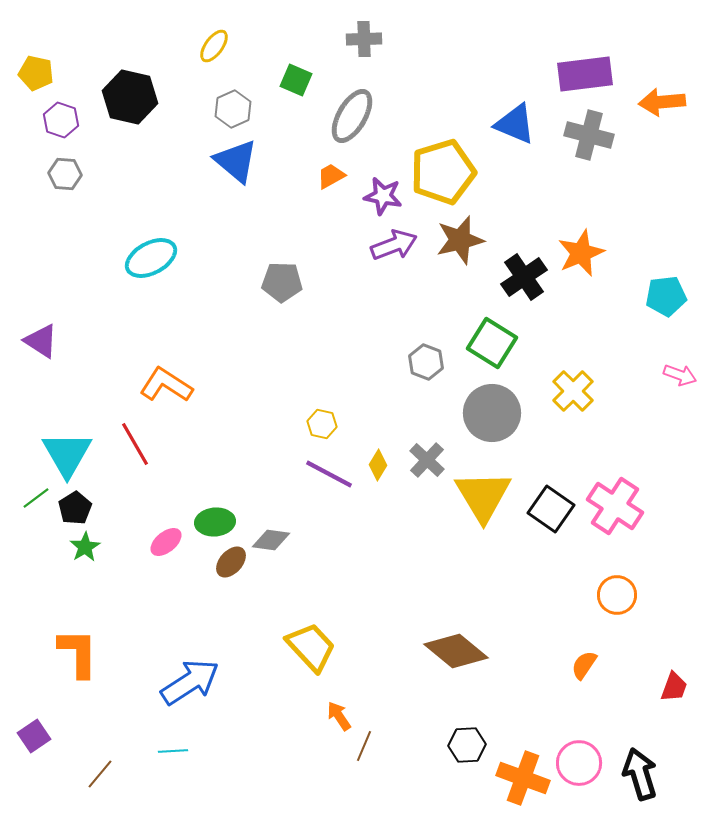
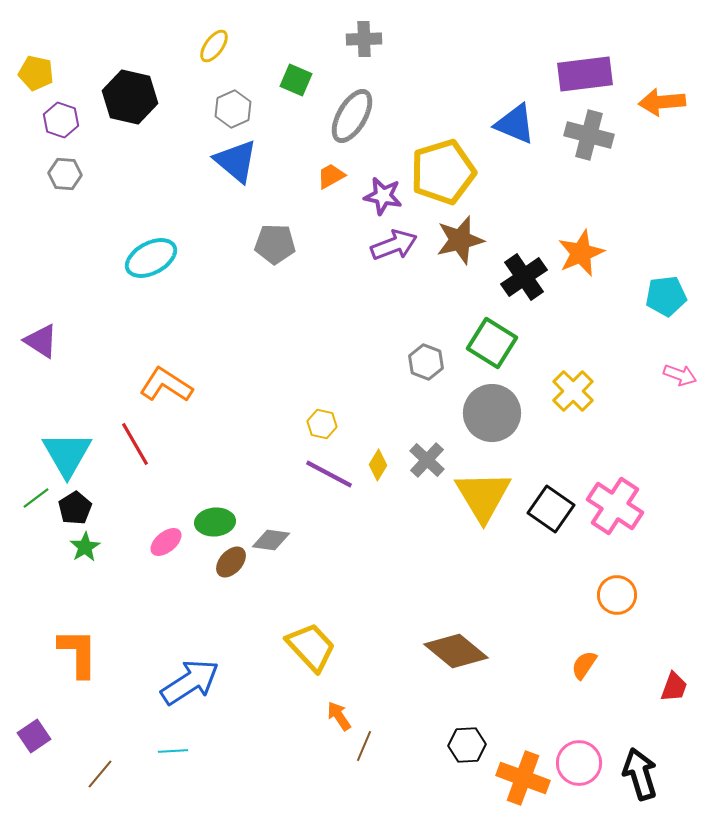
gray pentagon at (282, 282): moved 7 px left, 38 px up
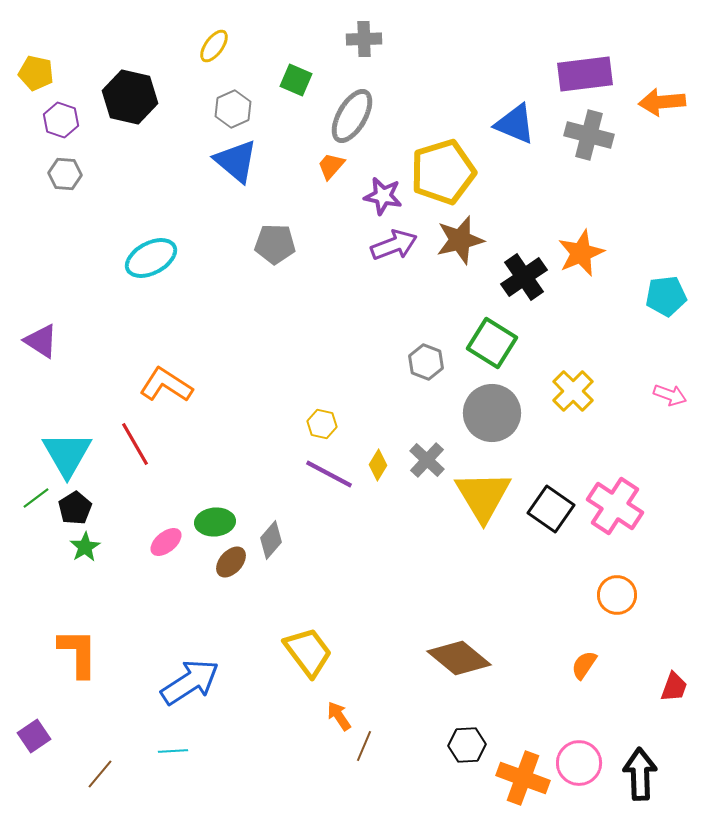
orange trapezoid at (331, 176): moved 10 px up; rotated 20 degrees counterclockwise
pink arrow at (680, 375): moved 10 px left, 20 px down
gray diamond at (271, 540): rotated 57 degrees counterclockwise
yellow trapezoid at (311, 647): moved 3 px left, 5 px down; rotated 6 degrees clockwise
brown diamond at (456, 651): moved 3 px right, 7 px down
black arrow at (640, 774): rotated 15 degrees clockwise
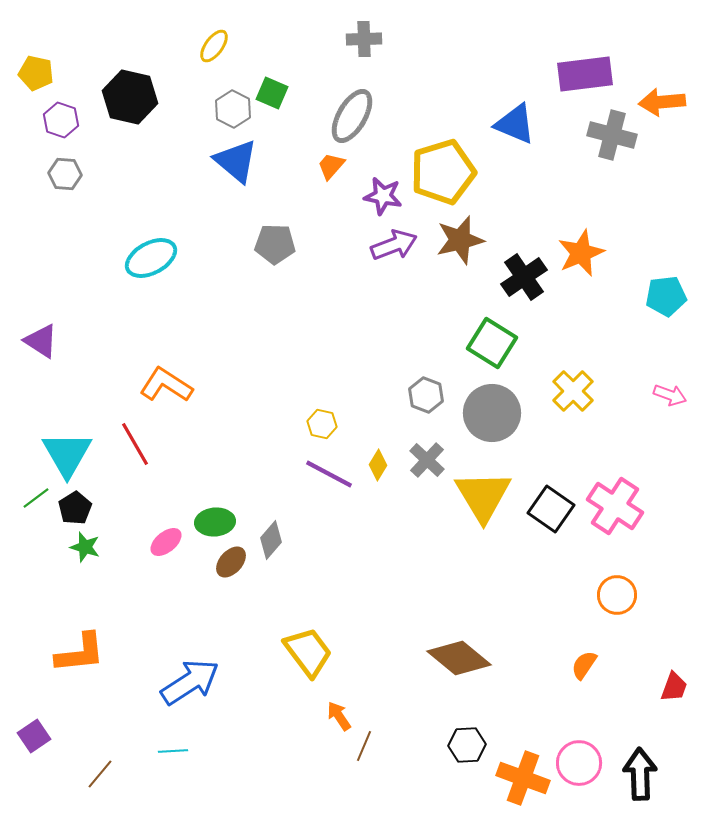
green square at (296, 80): moved 24 px left, 13 px down
gray hexagon at (233, 109): rotated 9 degrees counterclockwise
gray cross at (589, 135): moved 23 px right
gray hexagon at (426, 362): moved 33 px down
green star at (85, 547): rotated 24 degrees counterclockwise
orange L-shape at (78, 653): moved 2 px right; rotated 84 degrees clockwise
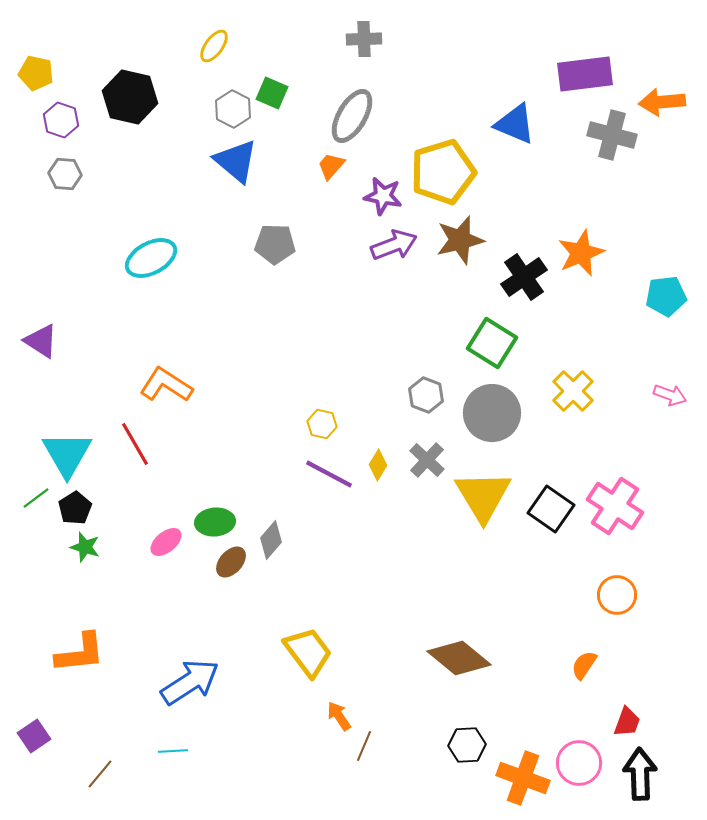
red trapezoid at (674, 687): moved 47 px left, 35 px down
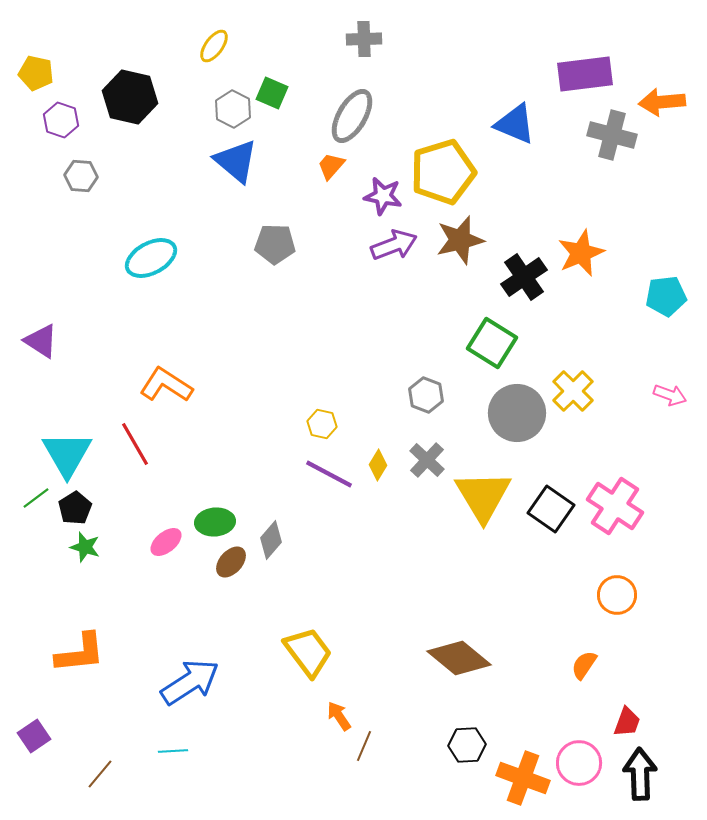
gray hexagon at (65, 174): moved 16 px right, 2 px down
gray circle at (492, 413): moved 25 px right
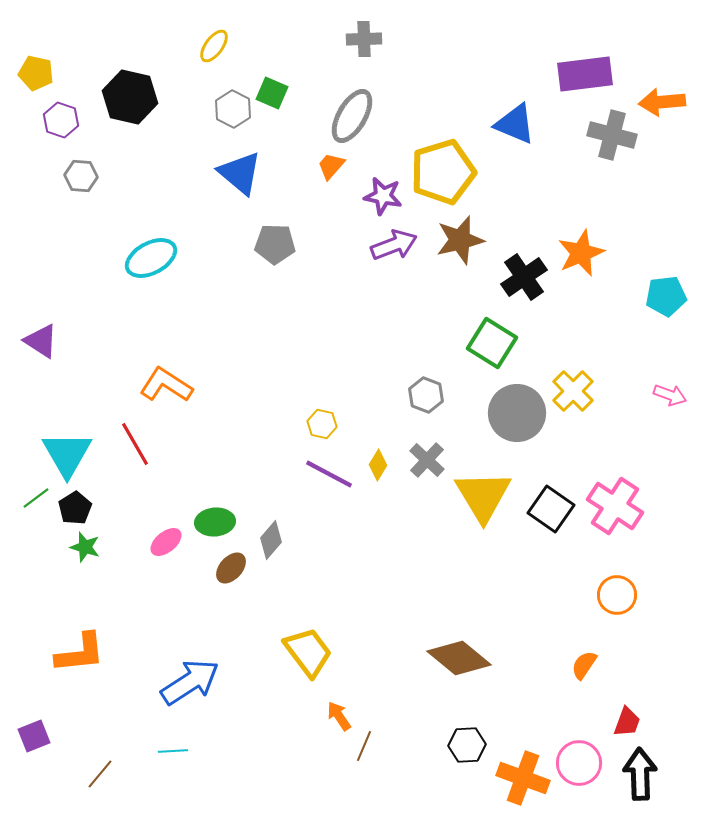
blue triangle at (236, 161): moved 4 px right, 12 px down
brown ellipse at (231, 562): moved 6 px down
purple square at (34, 736): rotated 12 degrees clockwise
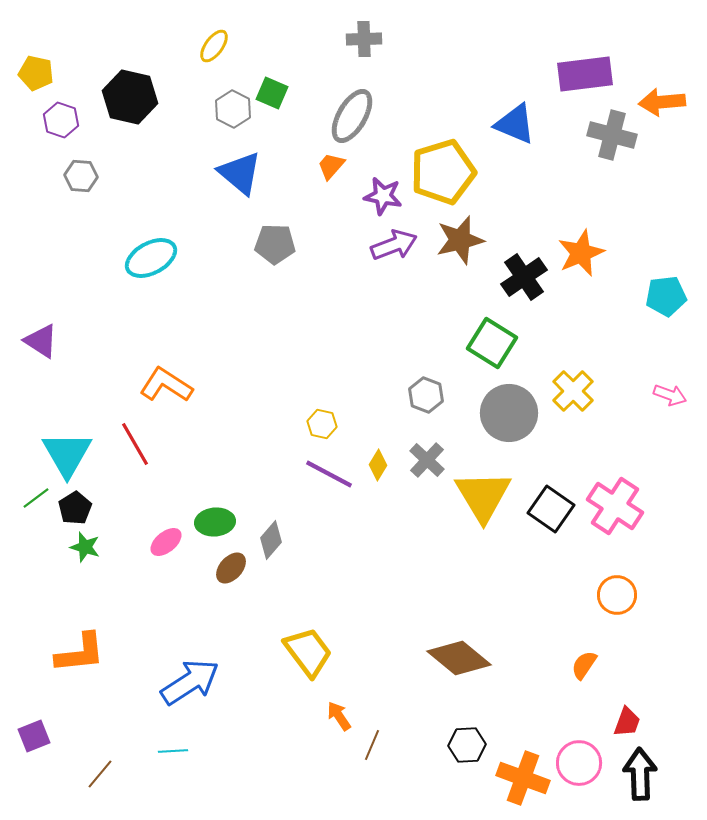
gray circle at (517, 413): moved 8 px left
brown line at (364, 746): moved 8 px right, 1 px up
